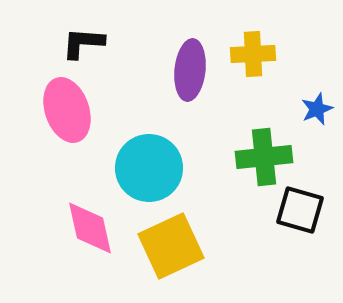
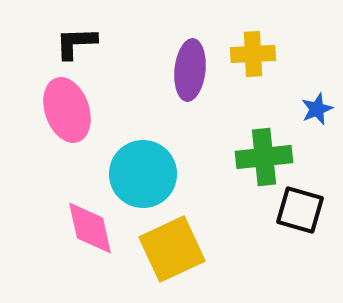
black L-shape: moved 7 px left; rotated 6 degrees counterclockwise
cyan circle: moved 6 px left, 6 px down
yellow square: moved 1 px right, 3 px down
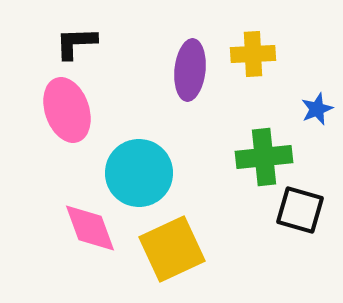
cyan circle: moved 4 px left, 1 px up
pink diamond: rotated 8 degrees counterclockwise
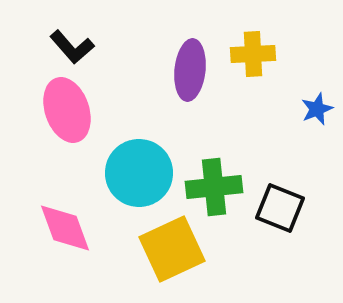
black L-shape: moved 4 px left, 4 px down; rotated 129 degrees counterclockwise
green cross: moved 50 px left, 30 px down
black square: moved 20 px left, 2 px up; rotated 6 degrees clockwise
pink diamond: moved 25 px left
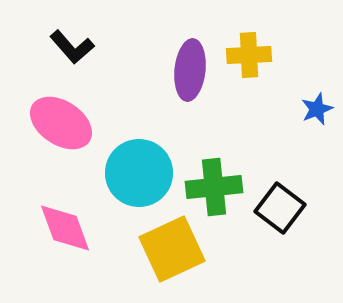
yellow cross: moved 4 px left, 1 px down
pink ellipse: moved 6 px left, 13 px down; rotated 38 degrees counterclockwise
black square: rotated 15 degrees clockwise
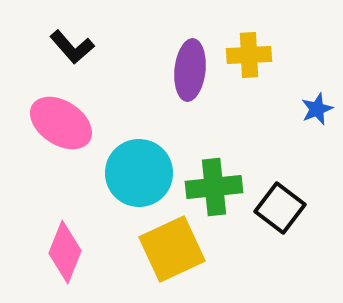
pink diamond: moved 24 px down; rotated 42 degrees clockwise
